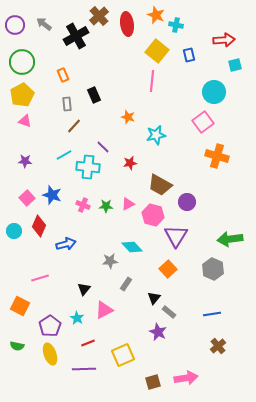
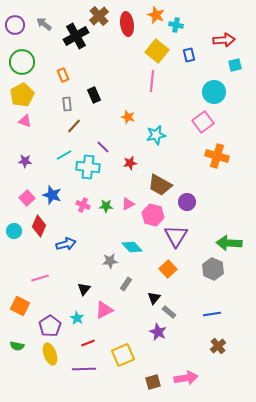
green arrow at (230, 239): moved 1 px left, 4 px down; rotated 10 degrees clockwise
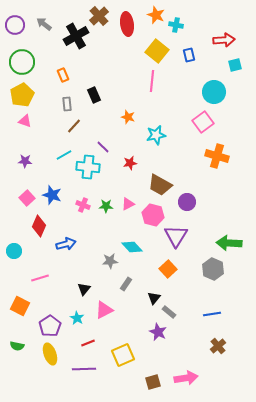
cyan circle at (14, 231): moved 20 px down
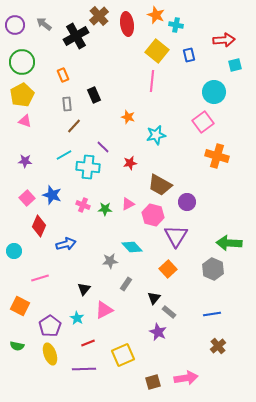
green star at (106, 206): moved 1 px left, 3 px down
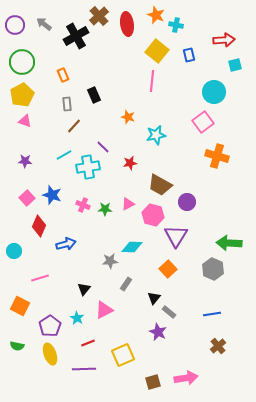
cyan cross at (88, 167): rotated 15 degrees counterclockwise
cyan diamond at (132, 247): rotated 45 degrees counterclockwise
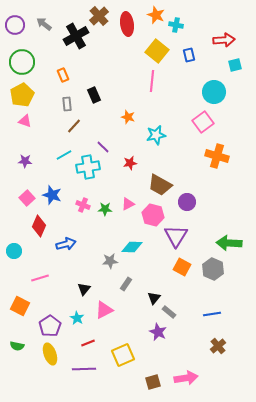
orange square at (168, 269): moved 14 px right, 2 px up; rotated 18 degrees counterclockwise
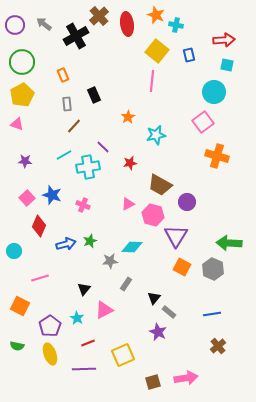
cyan square at (235, 65): moved 8 px left; rotated 24 degrees clockwise
orange star at (128, 117): rotated 24 degrees clockwise
pink triangle at (25, 121): moved 8 px left, 3 px down
green star at (105, 209): moved 15 px left, 32 px down; rotated 24 degrees counterclockwise
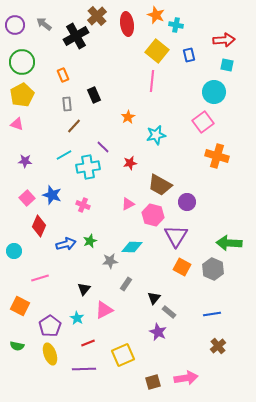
brown cross at (99, 16): moved 2 px left
